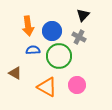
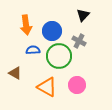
orange arrow: moved 2 px left, 1 px up
gray cross: moved 4 px down
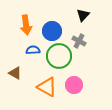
pink circle: moved 3 px left
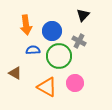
pink circle: moved 1 px right, 2 px up
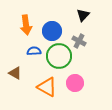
blue semicircle: moved 1 px right, 1 px down
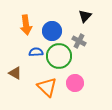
black triangle: moved 2 px right, 1 px down
blue semicircle: moved 2 px right, 1 px down
orange triangle: rotated 15 degrees clockwise
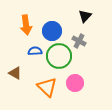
blue semicircle: moved 1 px left, 1 px up
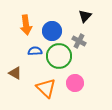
orange triangle: moved 1 px left, 1 px down
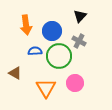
black triangle: moved 5 px left
orange triangle: rotated 15 degrees clockwise
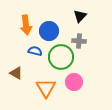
blue circle: moved 3 px left
gray cross: rotated 24 degrees counterclockwise
blue semicircle: rotated 16 degrees clockwise
green circle: moved 2 px right, 1 px down
brown triangle: moved 1 px right
pink circle: moved 1 px left, 1 px up
